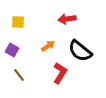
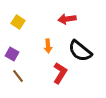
yellow square: rotated 32 degrees clockwise
orange arrow: rotated 120 degrees clockwise
purple square: moved 4 px down
brown line: moved 1 px left, 1 px down
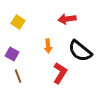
brown line: rotated 16 degrees clockwise
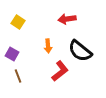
red L-shape: moved 2 px up; rotated 20 degrees clockwise
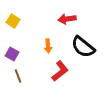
yellow square: moved 5 px left, 1 px up
black semicircle: moved 3 px right, 4 px up
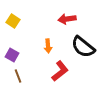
purple square: moved 1 px down
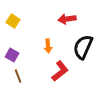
black semicircle: rotated 75 degrees clockwise
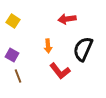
black semicircle: moved 2 px down
red L-shape: rotated 90 degrees clockwise
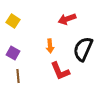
red arrow: rotated 12 degrees counterclockwise
orange arrow: moved 2 px right
purple square: moved 1 px right, 2 px up
red L-shape: rotated 15 degrees clockwise
brown line: rotated 16 degrees clockwise
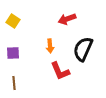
purple square: rotated 32 degrees counterclockwise
brown line: moved 4 px left, 7 px down
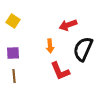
red arrow: moved 1 px right, 6 px down
brown line: moved 7 px up
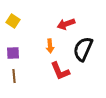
red arrow: moved 2 px left, 1 px up
